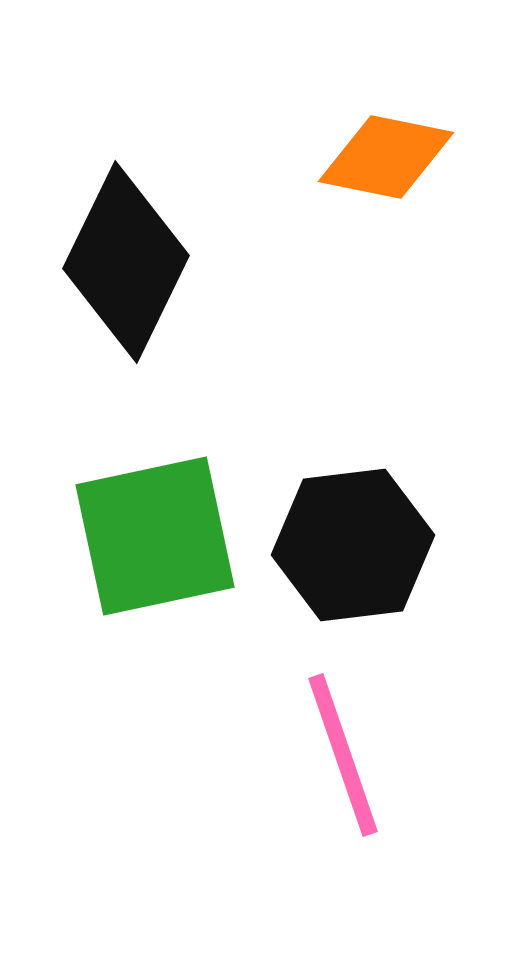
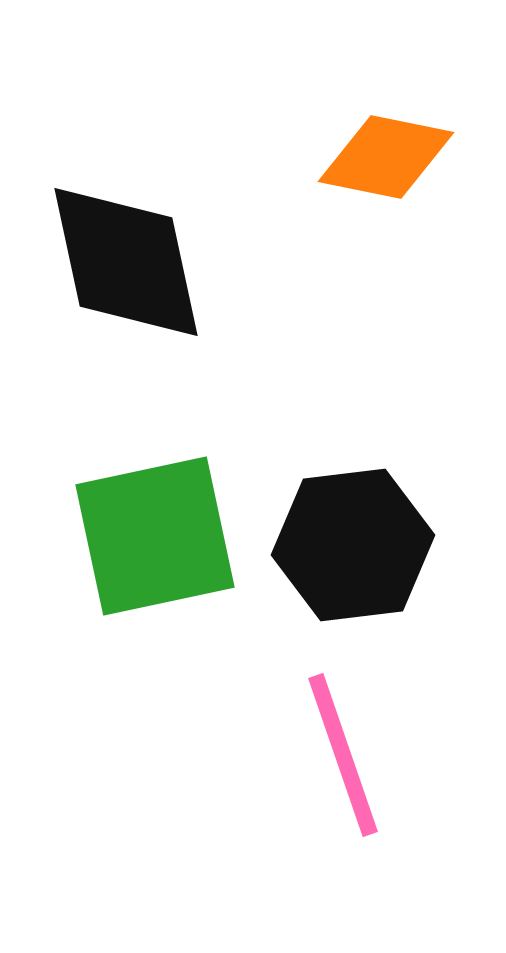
black diamond: rotated 38 degrees counterclockwise
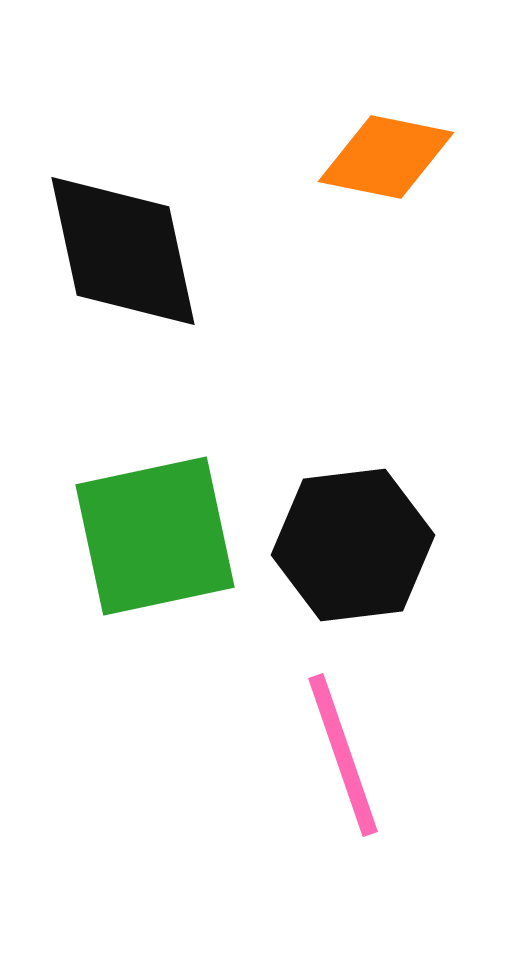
black diamond: moved 3 px left, 11 px up
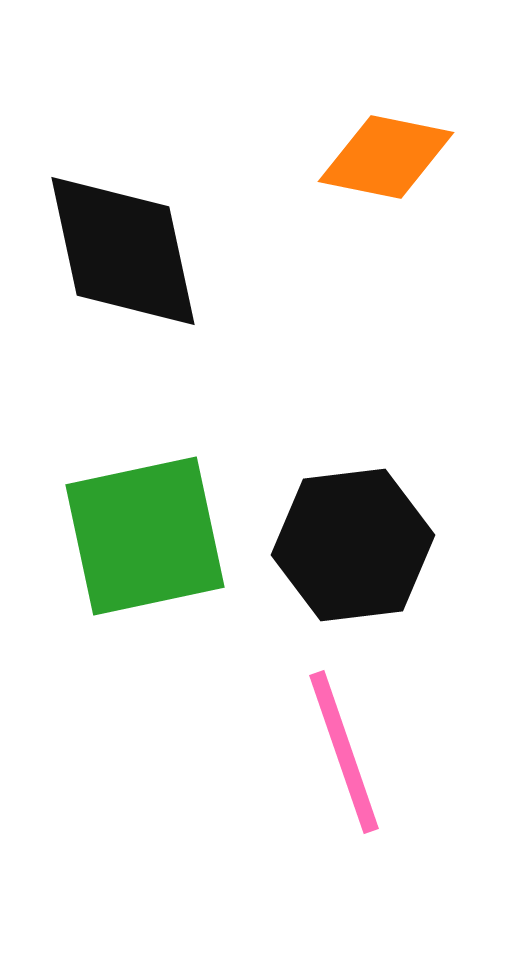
green square: moved 10 px left
pink line: moved 1 px right, 3 px up
